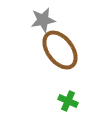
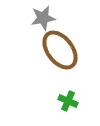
gray star: moved 2 px up
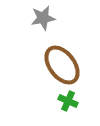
brown ellipse: moved 2 px right, 15 px down
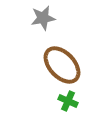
brown ellipse: rotated 6 degrees counterclockwise
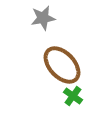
green cross: moved 5 px right, 5 px up; rotated 12 degrees clockwise
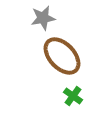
brown ellipse: moved 9 px up
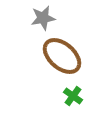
brown ellipse: rotated 6 degrees counterclockwise
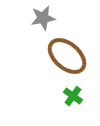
brown ellipse: moved 5 px right
